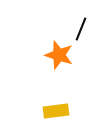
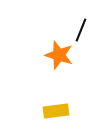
black line: moved 1 px down
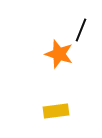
orange star: moved 1 px up
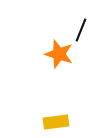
yellow rectangle: moved 11 px down
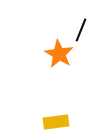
orange star: rotated 12 degrees clockwise
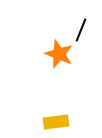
orange star: rotated 8 degrees counterclockwise
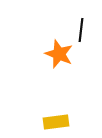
black line: rotated 15 degrees counterclockwise
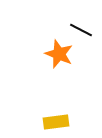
black line: rotated 70 degrees counterclockwise
